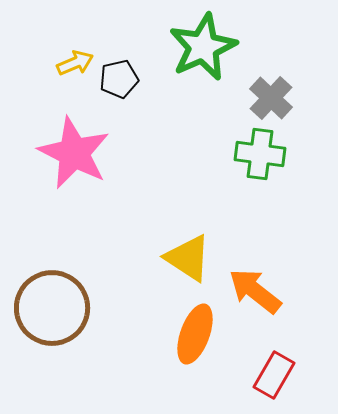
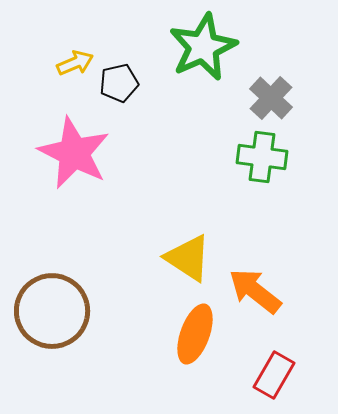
black pentagon: moved 4 px down
green cross: moved 2 px right, 3 px down
brown circle: moved 3 px down
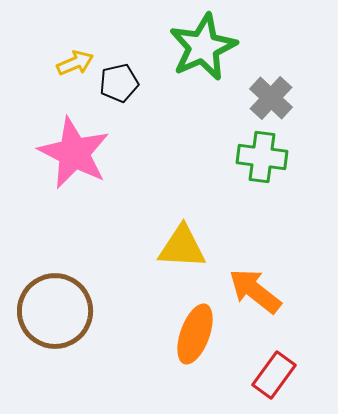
yellow triangle: moved 6 px left, 11 px up; rotated 30 degrees counterclockwise
brown circle: moved 3 px right
red rectangle: rotated 6 degrees clockwise
